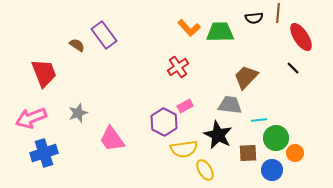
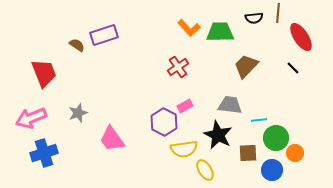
purple rectangle: rotated 72 degrees counterclockwise
brown trapezoid: moved 11 px up
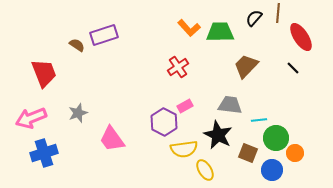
black semicircle: rotated 138 degrees clockwise
brown square: rotated 24 degrees clockwise
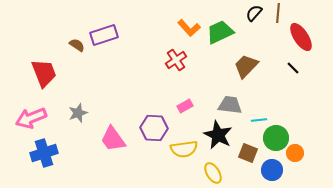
black semicircle: moved 5 px up
green trapezoid: rotated 24 degrees counterclockwise
red cross: moved 2 px left, 7 px up
purple hexagon: moved 10 px left, 6 px down; rotated 24 degrees counterclockwise
pink trapezoid: moved 1 px right
yellow ellipse: moved 8 px right, 3 px down
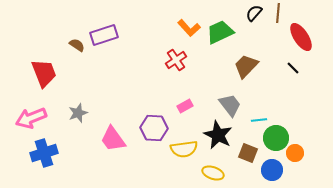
gray trapezoid: rotated 45 degrees clockwise
yellow ellipse: rotated 40 degrees counterclockwise
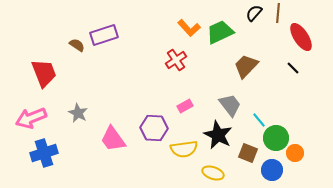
gray star: rotated 24 degrees counterclockwise
cyan line: rotated 56 degrees clockwise
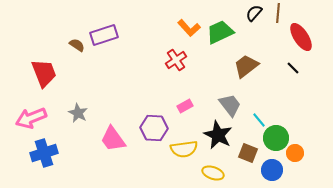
brown trapezoid: rotated 8 degrees clockwise
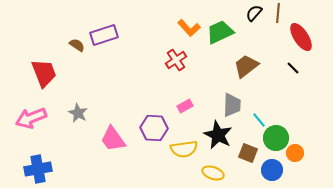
gray trapezoid: moved 2 px right; rotated 40 degrees clockwise
blue cross: moved 6 px left, 16 px down; rotated 8 degrees clockwise
